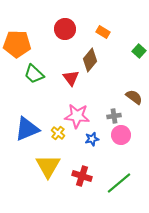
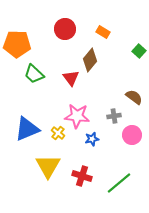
pink circle: moved 11 px right
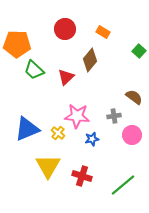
green trapezoid: moved 4 px up
red triangle: moved 5 px left, 1 px up; rotated 24 degrees clockwise
green line: moved 4 px right, 2 px down
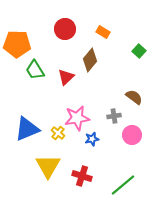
green trapezoid: moved 1 px right; rotated 15 degrees clockwise
pink star: moved 2 px down; rotated 15 degrees counterclockwise
